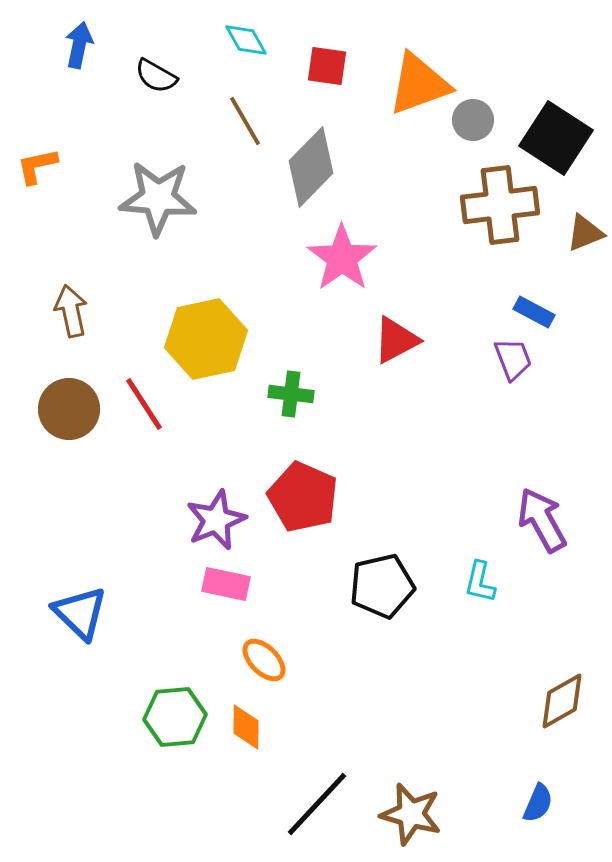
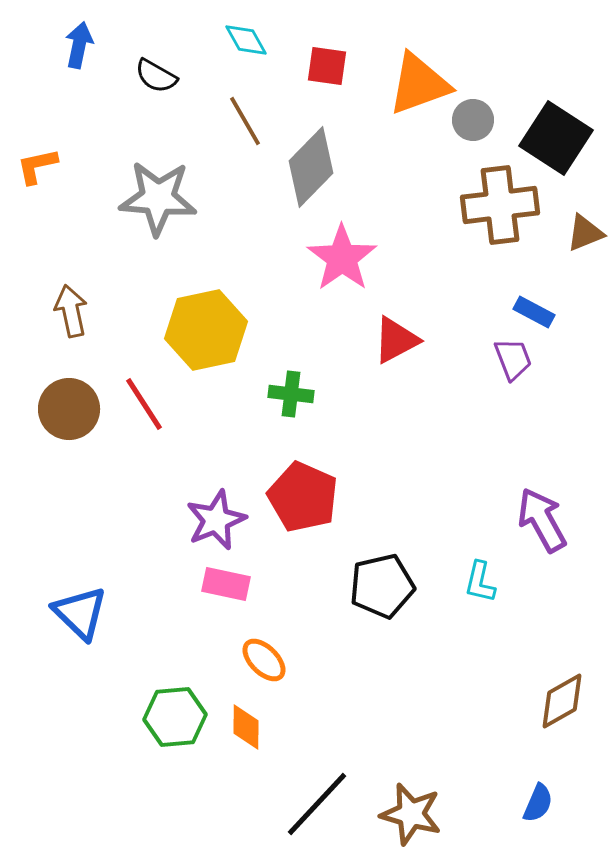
yellow hexagon: moved 9 px up
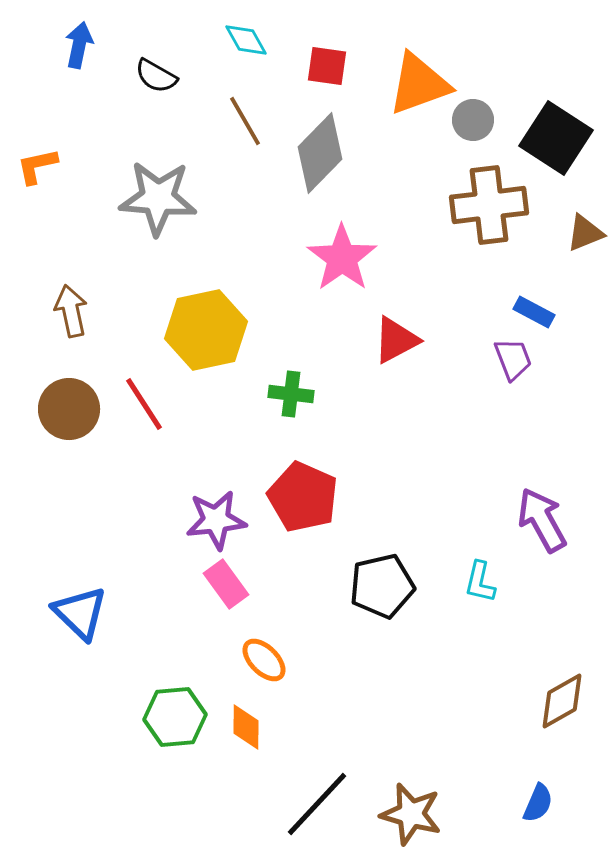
gray diamond: moved 9 px right, 14 px up
brown cross: moved 11 px left
purple star: rotated 16 degrees clockwise
pink rectangle: rotated 42 degrees clockwise
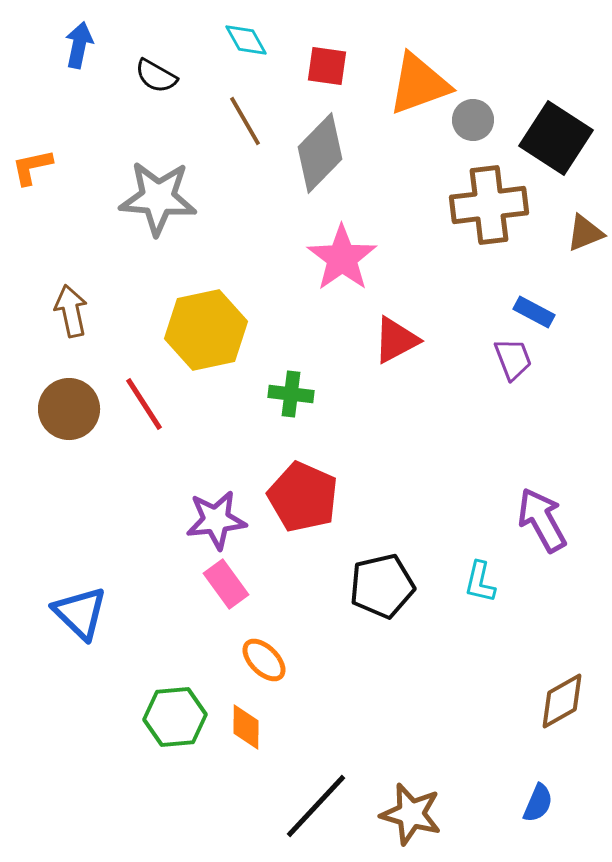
orange L-shape: moved 5 px left, 1 px down
black line: moved 1 px left, 2 px down
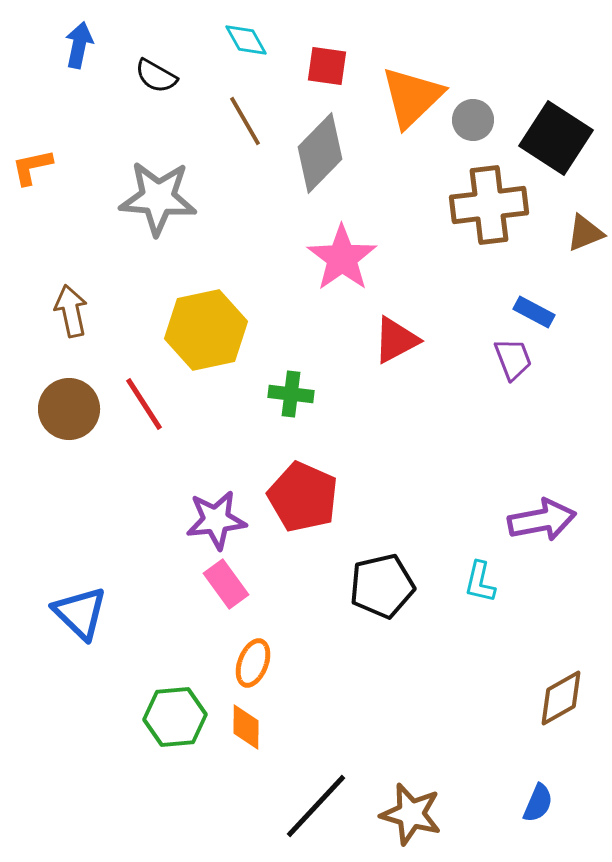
orange triangle: moved 7 px left, 13 px down; rotated 24 degrees counterclockwise
purple arrow: rotated 108 degrees clockwise
orange ellipse: moved 11 px left, 3 px down; rotated 66 degrees clockwise
brown diamond: moved 1 px left, 3 px up
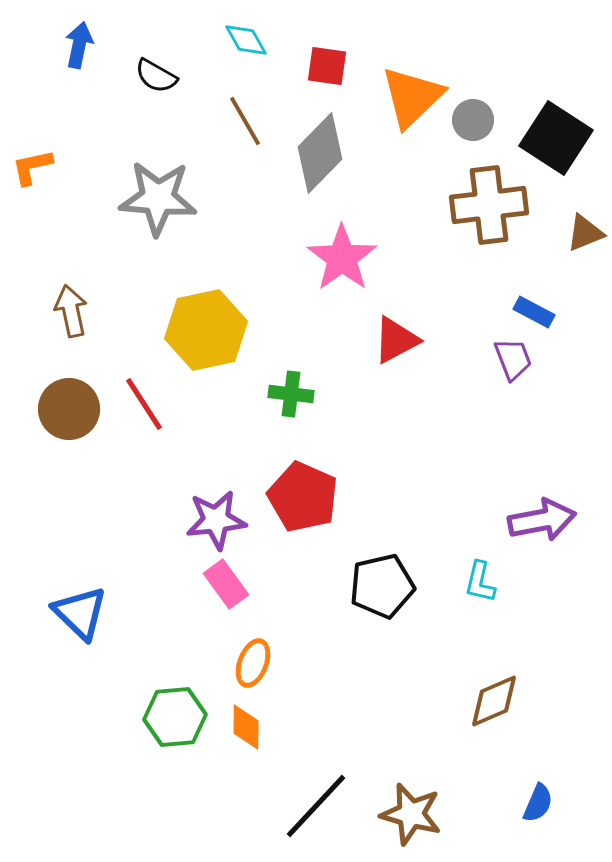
brown diamond: moved 67 px left, 3 px down; rotated 6 degrees clockwise
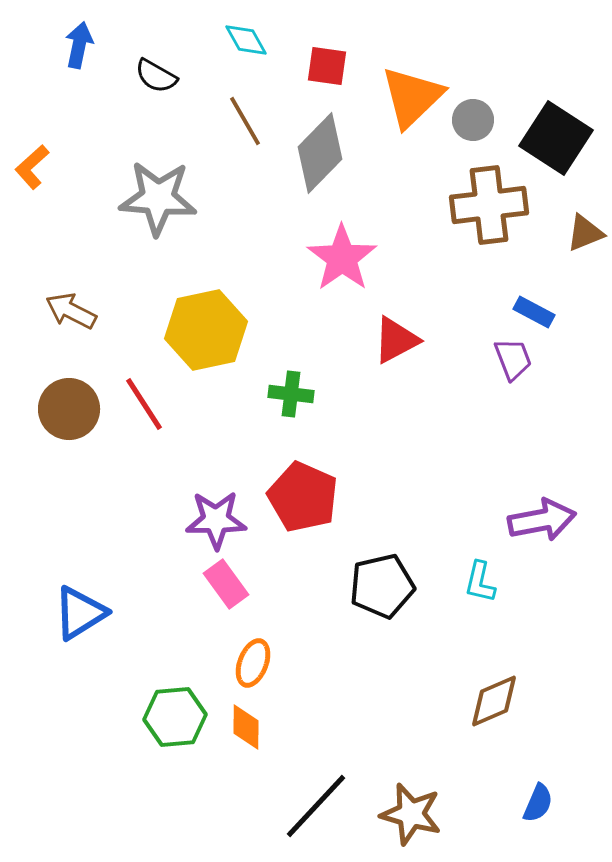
orange L-shape: rotated 30 degrees counterclockwise
brown arrow: rotated 51 degrees counterclockwise
purple star: rotated 6 degrees clockwise
blue triangle: rotated 44 degrees clockwise
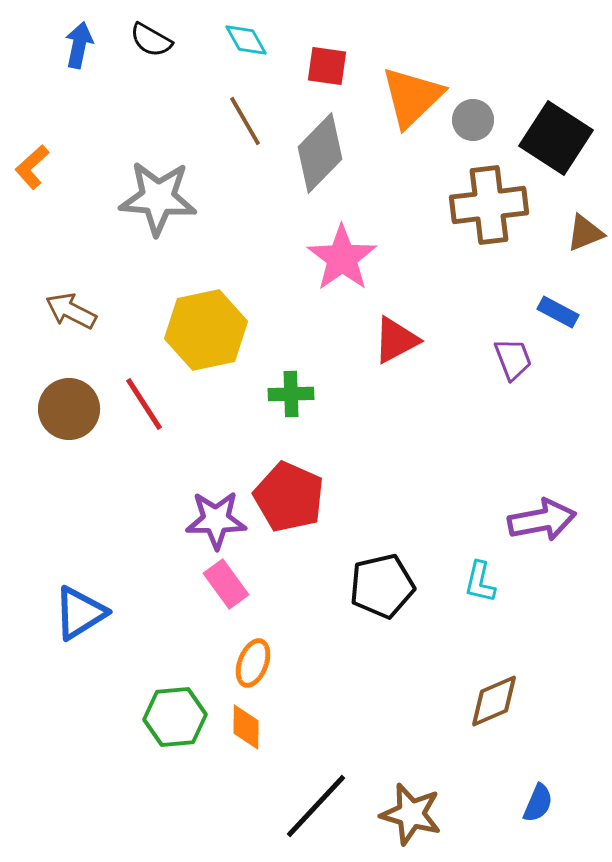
black semicircle: moved 5 px left, 36 px up
blue rectangle: moved 24 px right
green cross: rotated 9 degrees counterclockwise
red pentagon: moved 14 px left
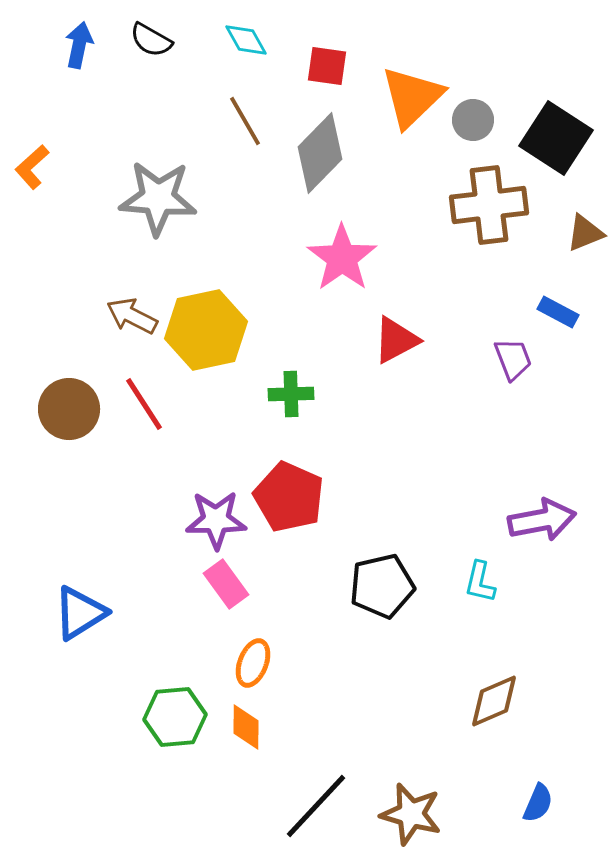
brown arrow: moved 61 px right, 5 px down
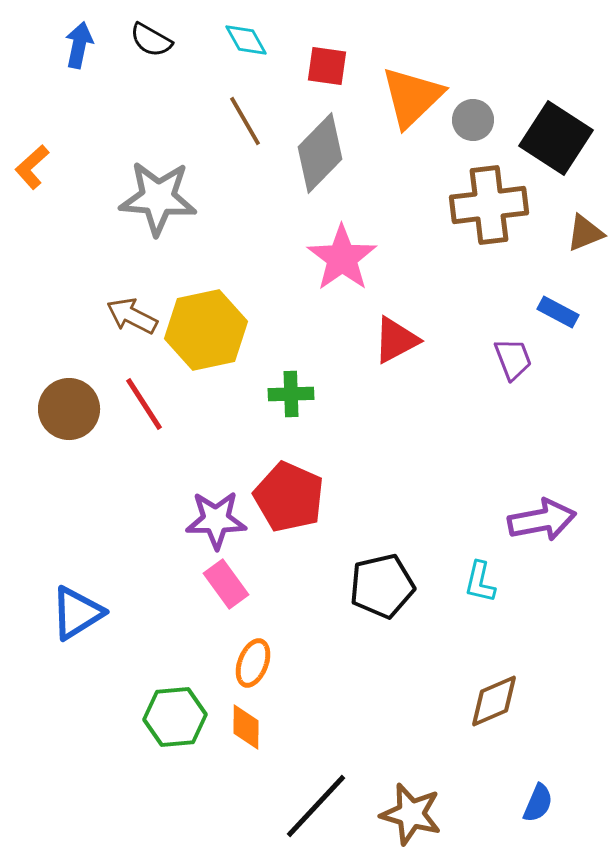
blue triangle: moved 3 px left
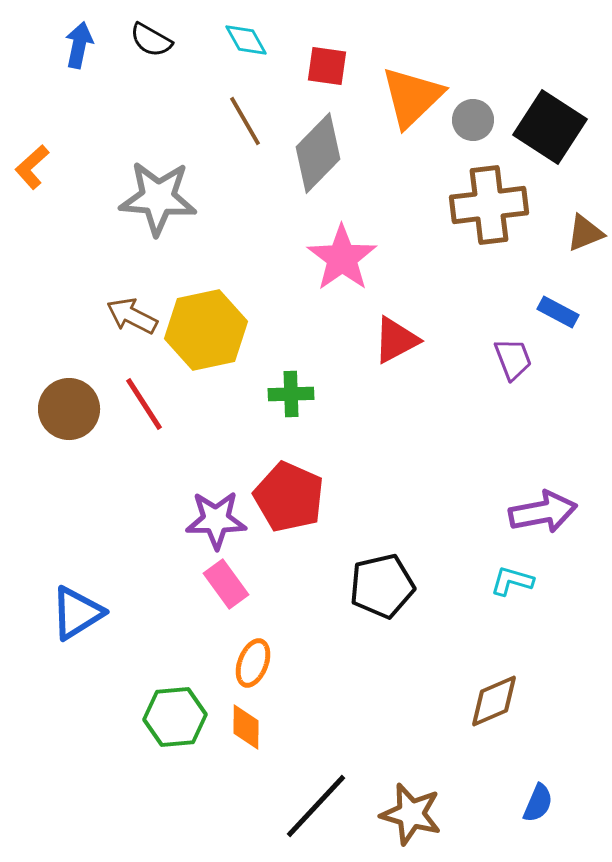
black square: moved 6 px left, 11 px up
gray diamond: moved 2 px left
purple arrow: moved 1 px right, 8 px up
cyan L-shape: moved 32 px right, 1 px up; rotated 93 degrees clockwise
